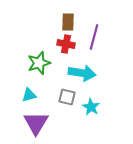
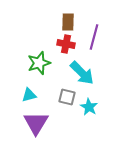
cyan arrow: rotated 36 degrees clockwise
cyan star: moved 2 px left
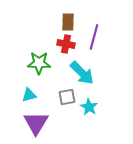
green star: rotated 20 degrees clockwise
gray square: rotated 24 degrees counterclockwise
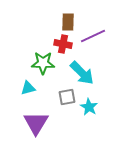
purple line: moved 1 px left, 1 px up; rotated 50 degrees clockwise
red cross: moved 3 px left
green star: moved 4 px right
cyan triangle: moved 1 px left, 7 px up
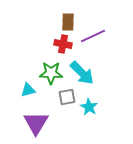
green star: moved 8 px right, 10 px down
cyan triangle: moved 2 px down
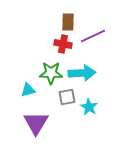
cyan arrow: rotated 48 degrees counterclockwise
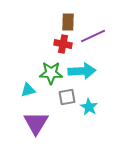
cyan arrow: moved 2 px up
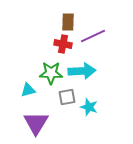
cyan star: rotated 12 degrees counterclockwise
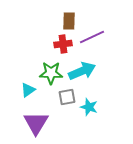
brown rectangle: moved 1 px right, 1 px up
purple line: moved 1 px left, 1 px down
red cross: rotated 18 degrees counterclockwise
cyan arrow: rotated 20 degrees counterclockwise
cyan triangle: rotated 21 degrees counterclockwise
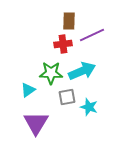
purple line: moved 2 px up
